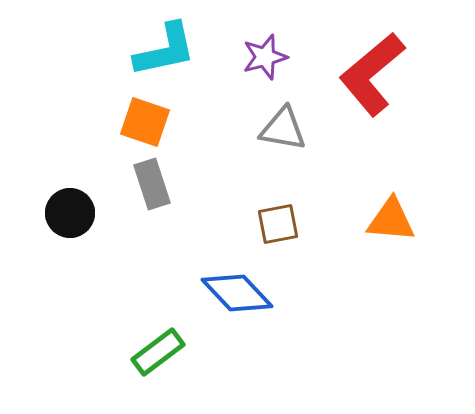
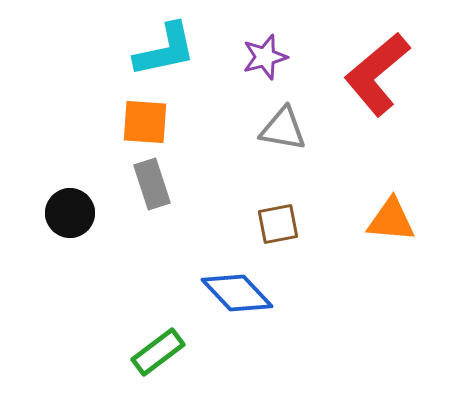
red L-shape: moved 5 px right
orange square: rotated 15 degrees counterclockwise
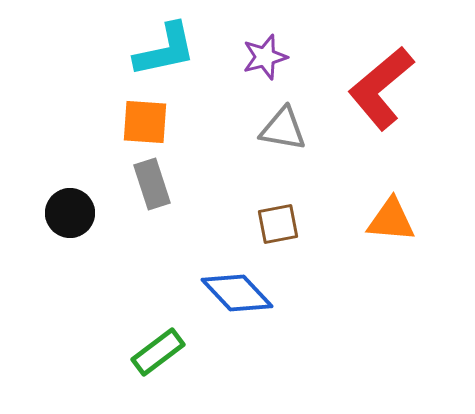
red L-shape: moved 4 px right, 14 px down
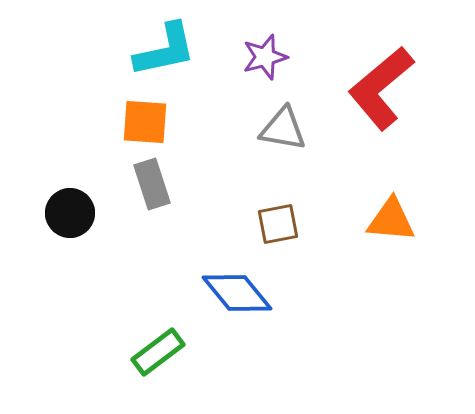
blue diamond: rotated 4 degrees clockwise
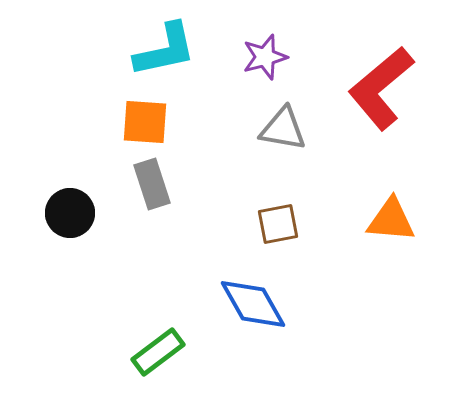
blue diamond: moved 16 px right, 11 px down; rotated 10 degrees clockwise
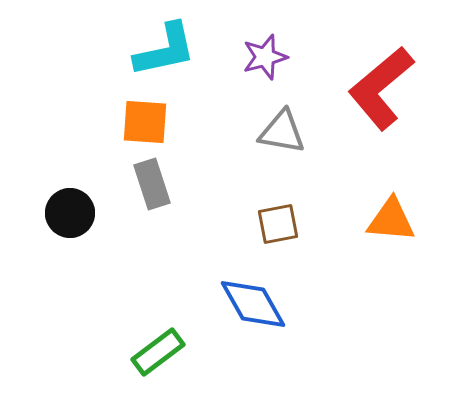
gray triangle: moved 1 px left, 3 px down
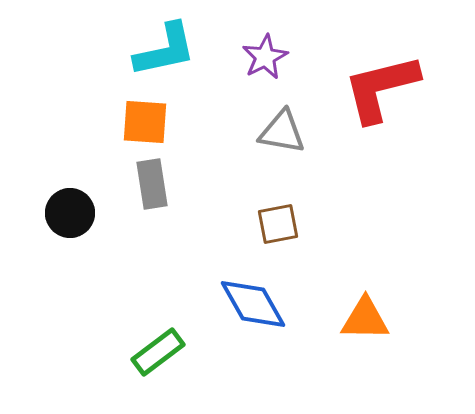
purple star: rotated 12 degrees counterclockwise
red L-shape: rotated 26 degrees clockwise
gray rectangle: rotated 9 degrees clockwise
orange triangle: moved 26 px left, 99 px down; rotated 4 degrees counterclockwise
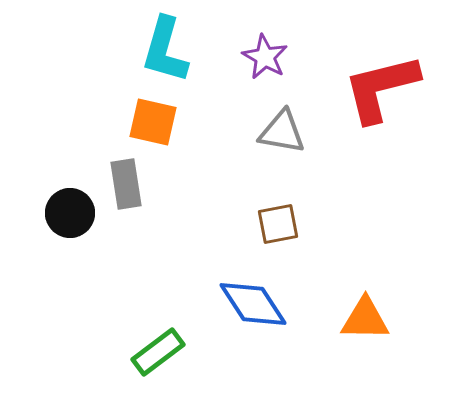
cyan L-shape: rotated 118 degrees clockwise
purple star: rotated 15 degrees counterclockwise
orange square: moved 8 px right; rotated 9 degrees clockwise
gray rectangle: moved 26 px left
blue diamond: rotated 4 degrees counterclockwise
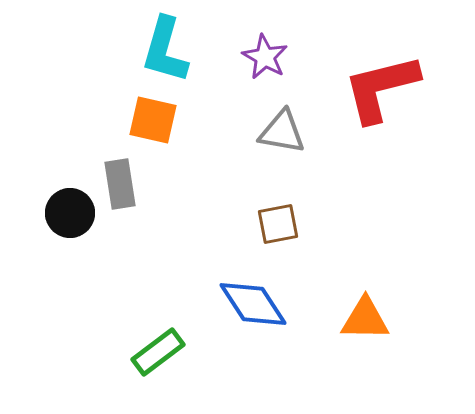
orange square: moved 2 px up
gray rectangle: moved 6 px left
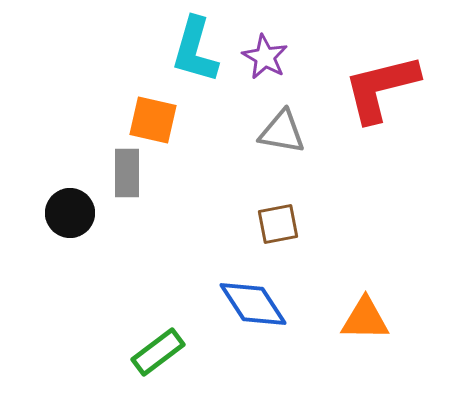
cyan L-shape: moved 30 px right
gray rectangle: moved 7 px right, 11 px up; rotated 9 degrees clockwise
